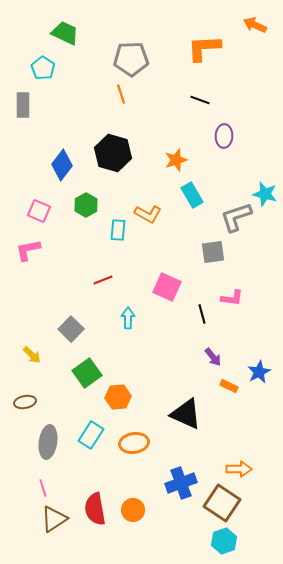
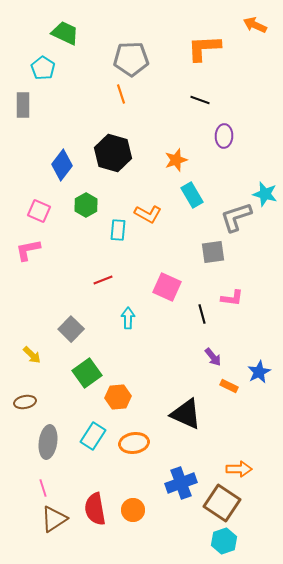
cyan rectangle at (91, 435): moved 2 px right, 1 px down
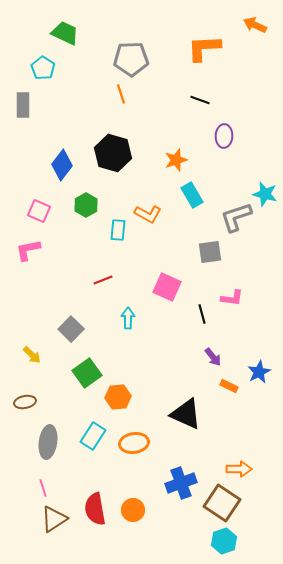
gray square at (213, 252): moved 3 px left
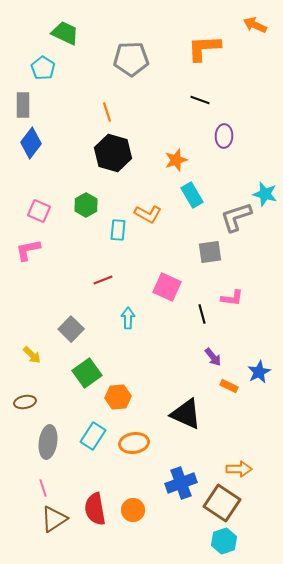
orange line at (121, 94): moved 14 px left, 18 px down
blue diamond at (62, 165): moved 31 px left, 22 px up
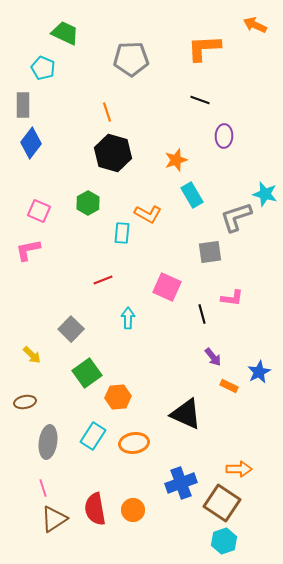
cyan pentagon at (43, 68): rotated 10 degrees counterclockwise
green hexagon at (86, 205): moved 2 px right, 2 px up
cyan rectangle at (118, 230): moved 4 px right, 3 px down
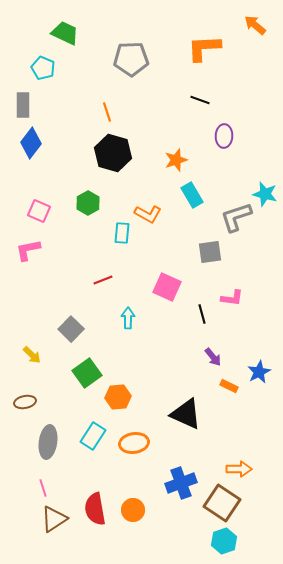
orange arrow at (255, 25): rotated 15 degrees clockwise
